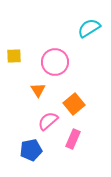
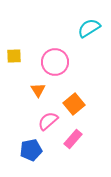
pink rectangle: rotated 18 degrees clockwise
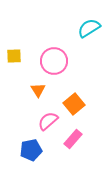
pink circle: moved 1 px left, 1 px up
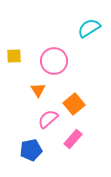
pink semicircle: moved 2 px up
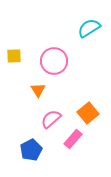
orange square: moved 14 px right, 9 px down
pink semicircle: moved 3 px right
blue pentagon: rotated 15 degrees counterclockwise
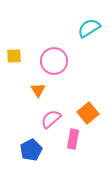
pink rectangle: rotated 30 degrees counterclockwise
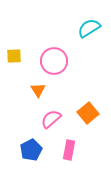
pink rectangle: moved 4 px left, 11 px down
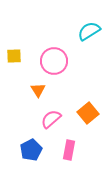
cyan semicircle: moved 3 px down
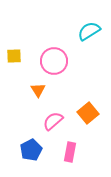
pink semicircle: moved 2 px right, 2 px down
pink rectangle: moved 1 px right, 2 px down
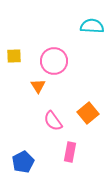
cyan semicircle: moved 3 px right, 5 px up; rotated 35 degrees clockwise
orange triangle: moved 4 px up
pink semicircle: rotated 85 degrees counterclockwise
blue pentagon: moved 8 px left, 12 px down
